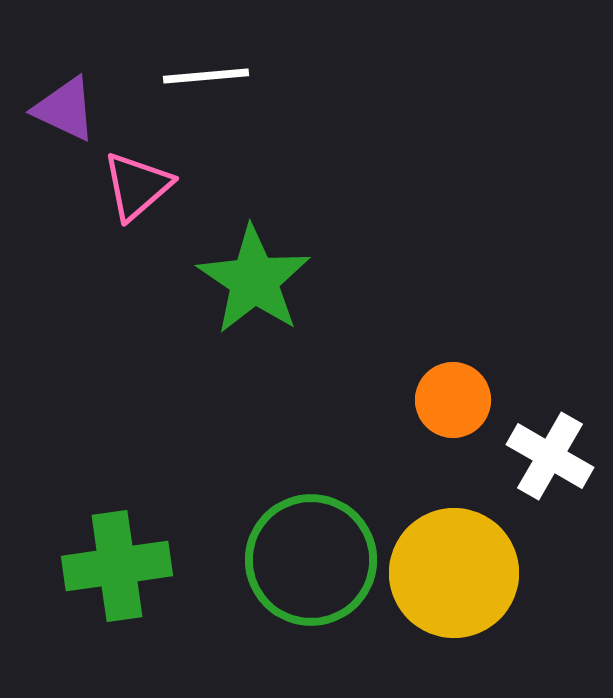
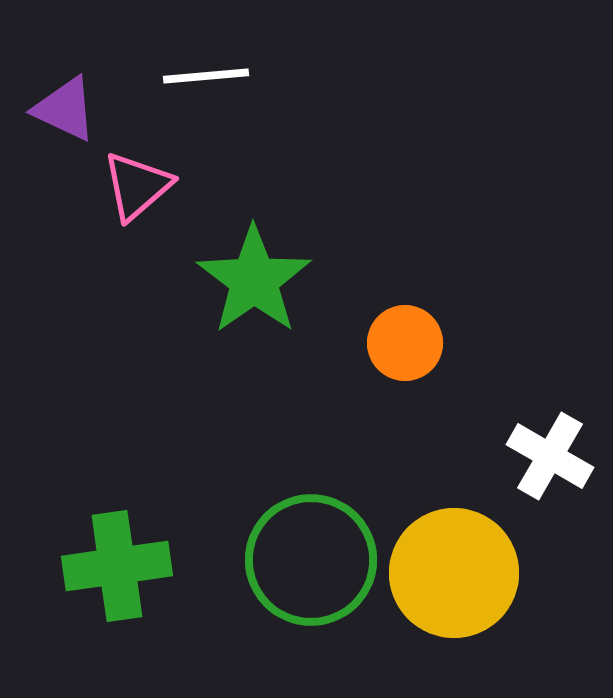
green star: rotated 3 degrees clockwise
orange circle: moved 48 px left, 57 px up
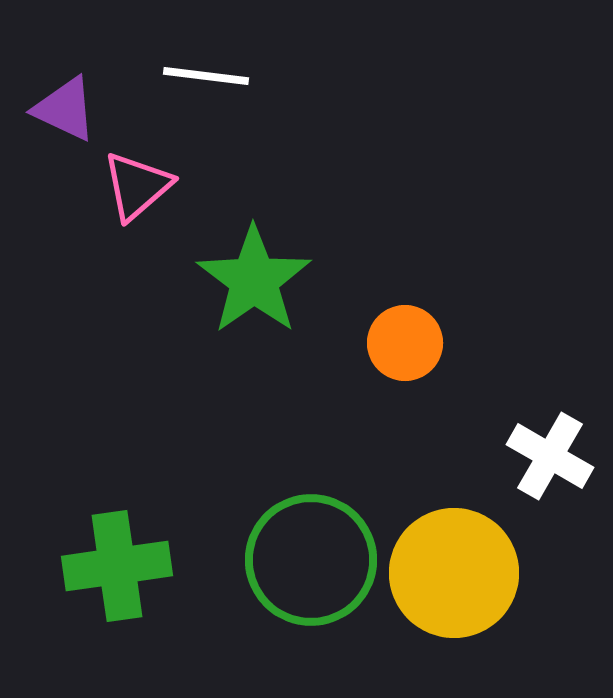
white line: rotated 12 degrees clockwise
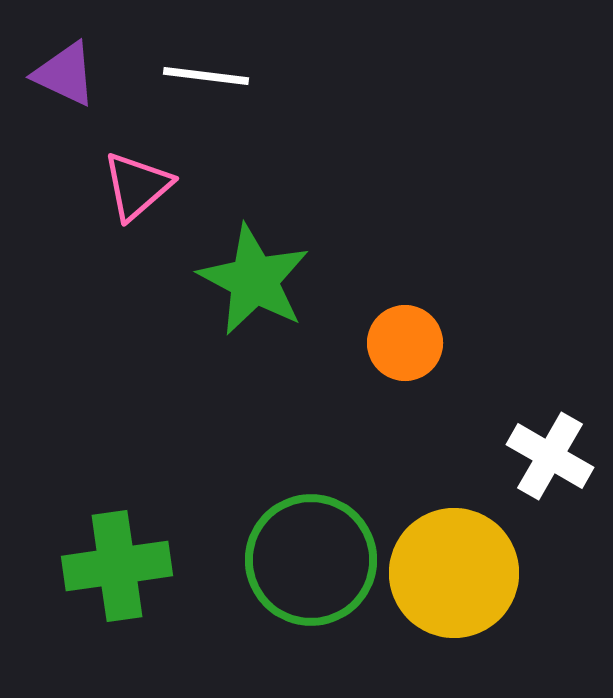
purple triangle: moved 35 px up
green star: rotated 9 degrees counterclockwise
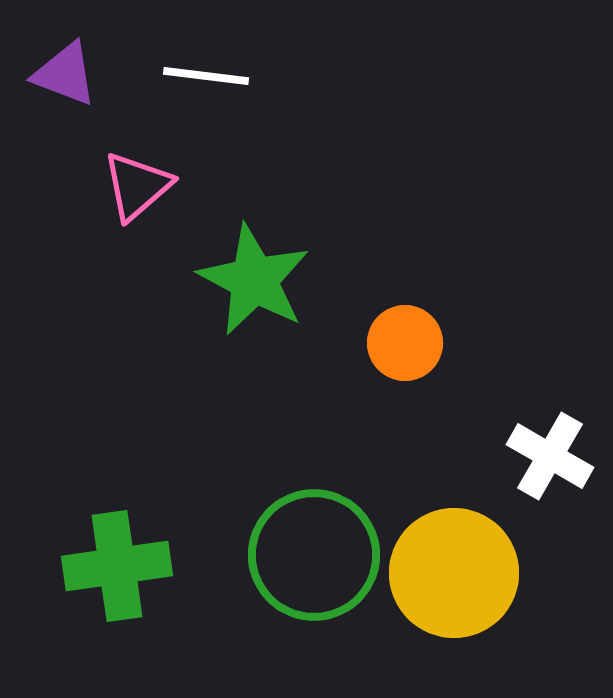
purple triangle: rotated 4 degrees counterclockwise
green circle: moved 3 px right, 5 px up
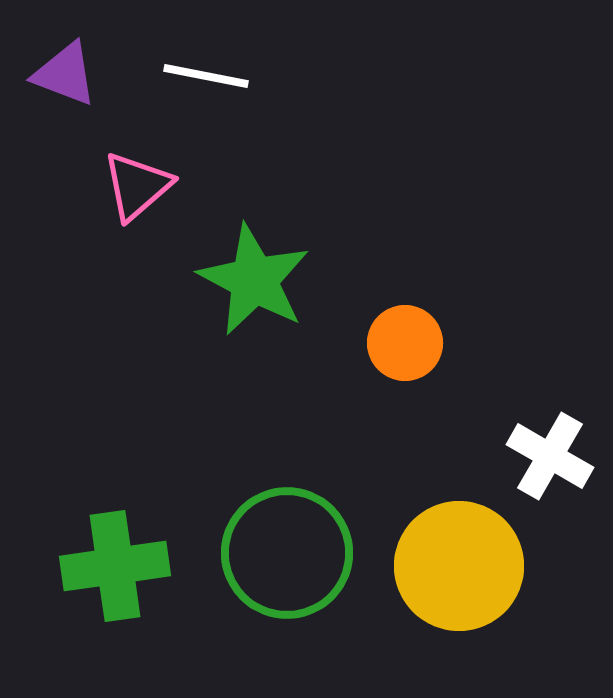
white line: rotated 4 degrees clockwise
green circle: moved 27 px left, 2 px up
green cross: moved 2 px left
yellow circle: moved 5 px right, 7 px up
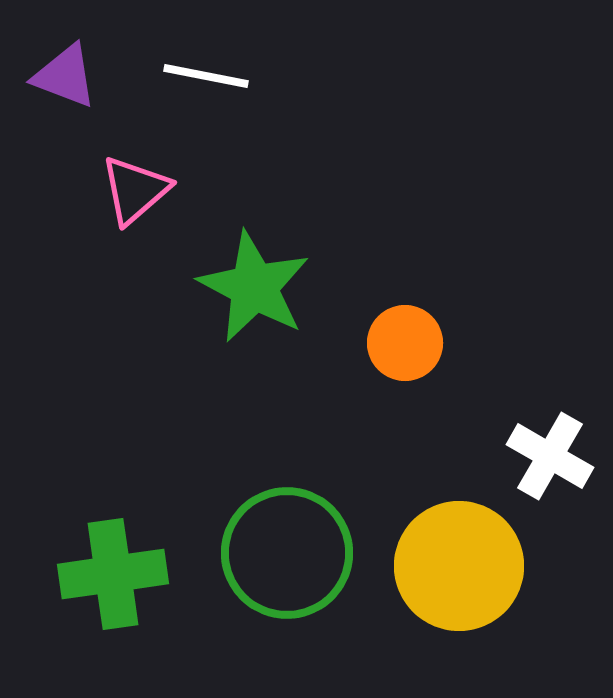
purple triangle: moved 2 px down
pink triangle: moved 2 px left, 4 px down
green star: moved 7 px down
green cross: moved 2 px left, 8 px down
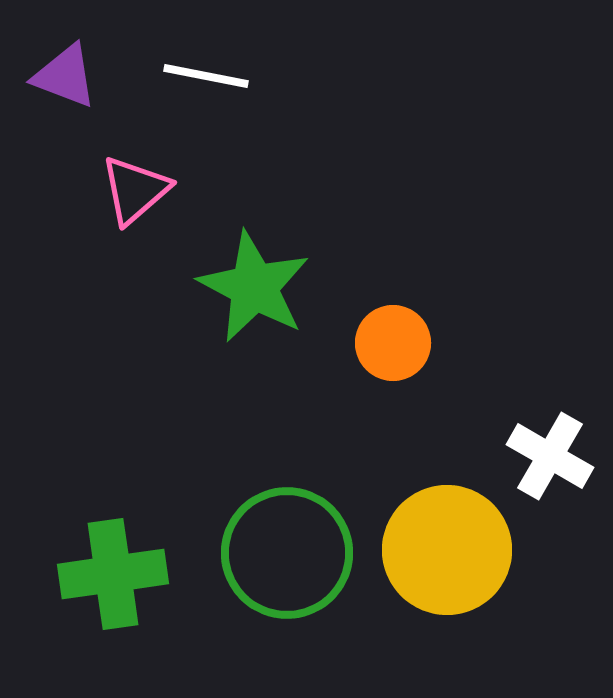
orange circle: moved 12 px left
yellow circle: moved 12 px left, 16 px up
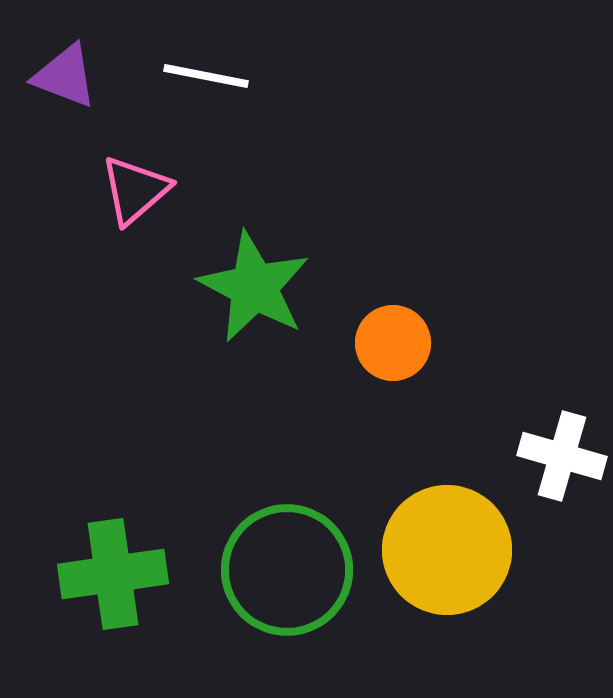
white cross: moved 12 px right; rotated 14 degrees counterclockwise
green circle: moved 17 px down
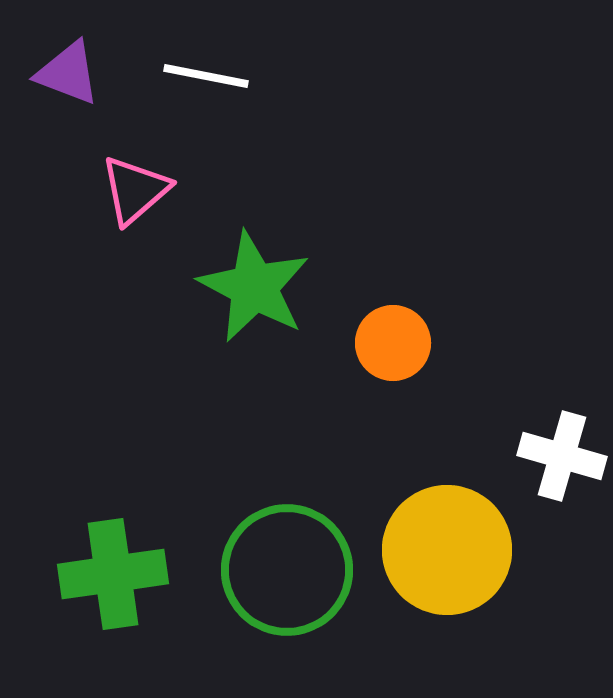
purple triangle: moved 3 px right, 3 px up
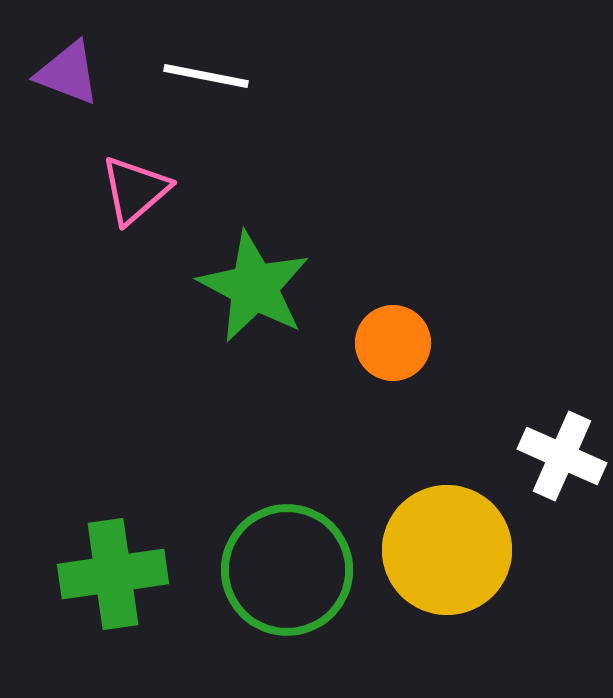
white cross: rotated 8 degrees clockwise
